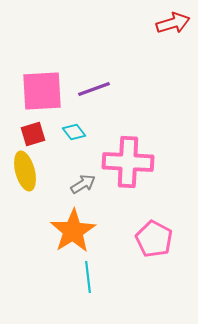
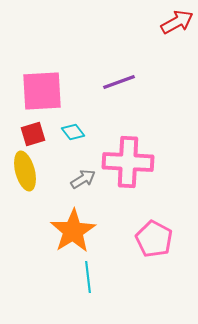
red arrow: moved 4 px right, 1 px up; rotated 12 degrees counterclockwise
purple line: moved 25 px right, 7 px up
cyan diamond: moved 1 px left
gray arrow: moved 5 px up
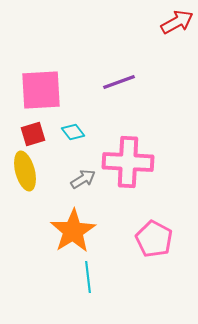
pink square: moved 1 px left, 1 px up
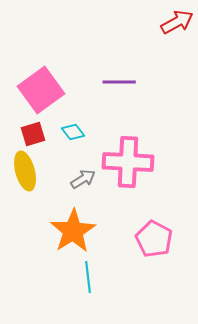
purple line: rotated 20 degrees clockwise
pink square: rotated 33 degrees counterclockwise
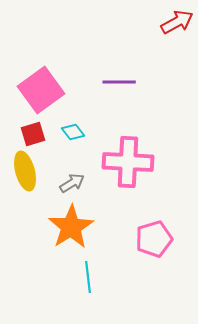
gray arrow: moved 11 px left, 4 px down
orange star: moved 2 px left, 4 px up
pink pentagon: rotated 27 degrees clockwise
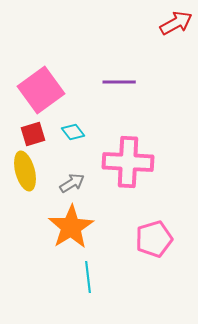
red arrow: moved 1 px left, 1 px down
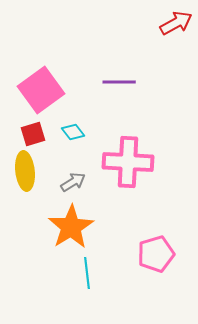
yellow ellipse: rotated 9 degrees clockwise
gray arrow: moved 1 px right, 1 px up
pink pentagon: moved 2 px right, 15 px down
cyan line: moved 1 px left, 4 px up
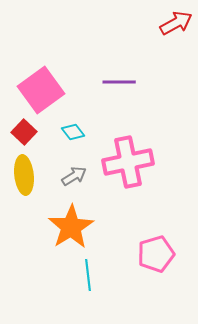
red square: moved 9 px left, 2 px up; rotated 30 degrees counterclockwise
pink cross: rotated 15 degrees counterclockwise
yellow ellipse: moved 1 px left, 4 px down
gray arrow: moved 1 px right, 6 px up
cyan line: moved 1 px right, 2 px down
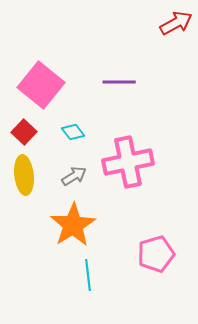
pink square: moved 5 px up; rotated 15 degrees counterclockwise
orange star: moved 2 px right, 2 px up
